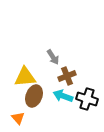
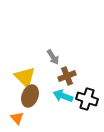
yellow triangle: rotated 50 degrees clockwise
brown ellipse: moved 4 px left
orange triangle: moved 1 px left
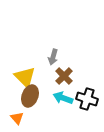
gray arrow: rotated 49 degrees clockwise
brown cross: moved 3 px left; rotated 24 degrees counterclockwise
cyan arrow: moved 2 px down
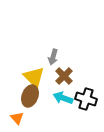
yellow triangle: moved 9 px right
black cross: moved 1 px left
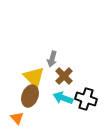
gray arrow: moved 1 px left, 2 px down
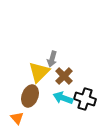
yellow triangle: moved 5 px right, 5 px up; rotated 30 degrees clockwise
black cross: moved 1 px left
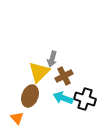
brown cross: rotated 18 degrees clockwise
